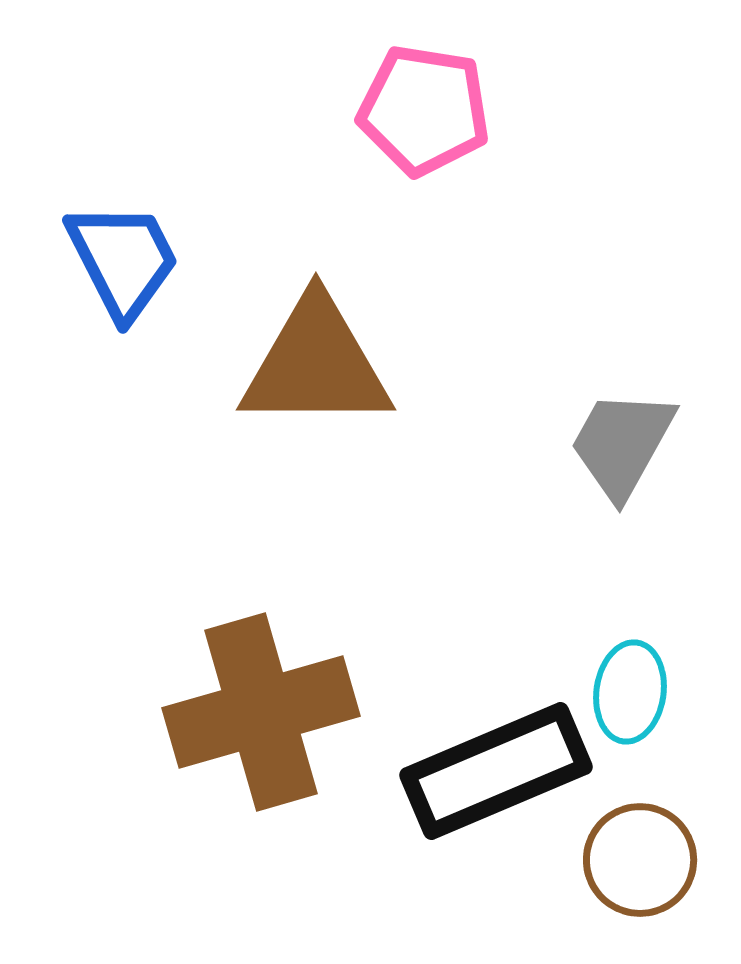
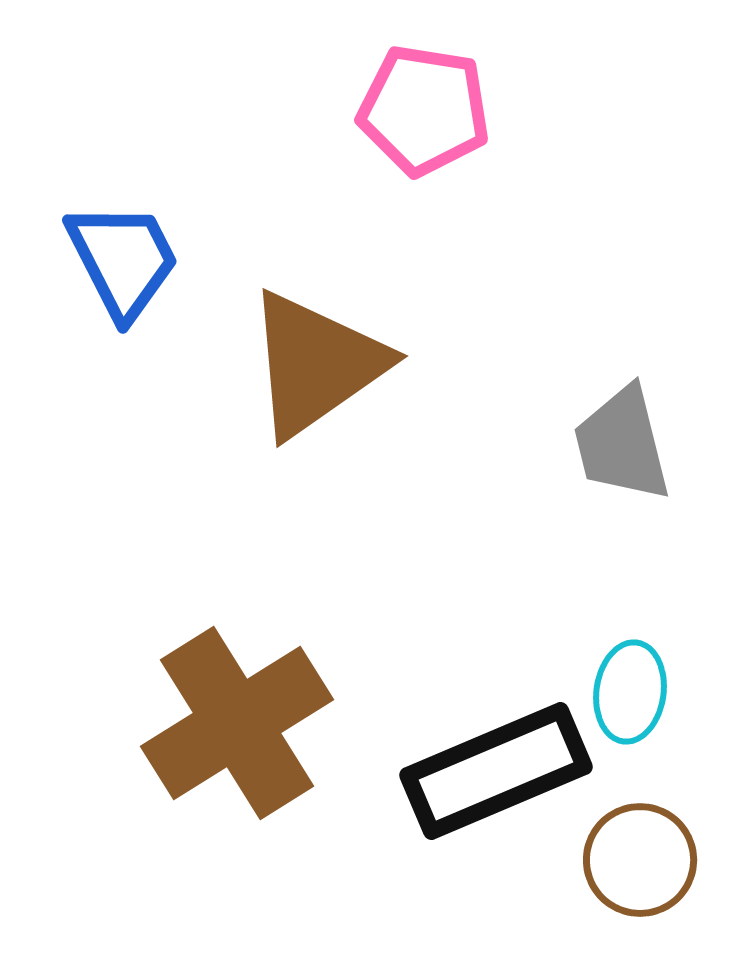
brown triangle: rotated 35 degrees counterclockwise
gray trapezoid: rotated 43 degrees counterclockwise
brown cross: moved 24 px left, 11 px down; rotated 16 degrees counterclockwise
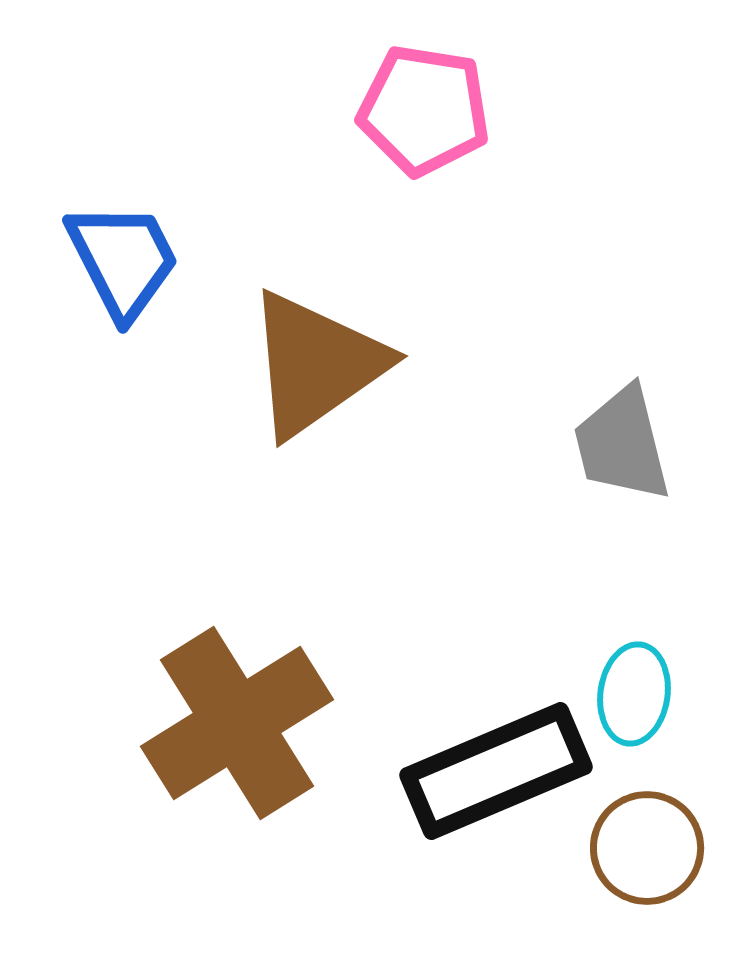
cyan ellipse: moved 4 px right, 2 px down
brown circle: moved 7 px right, 12 px up
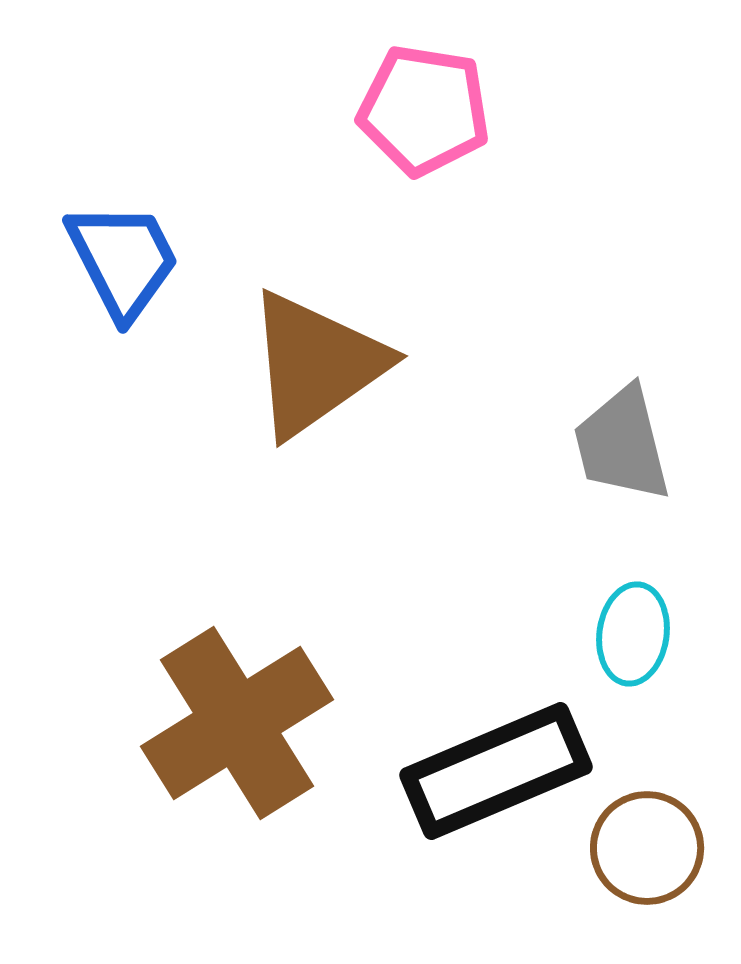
cyan ellipse: moved 1 px left, 60 px up
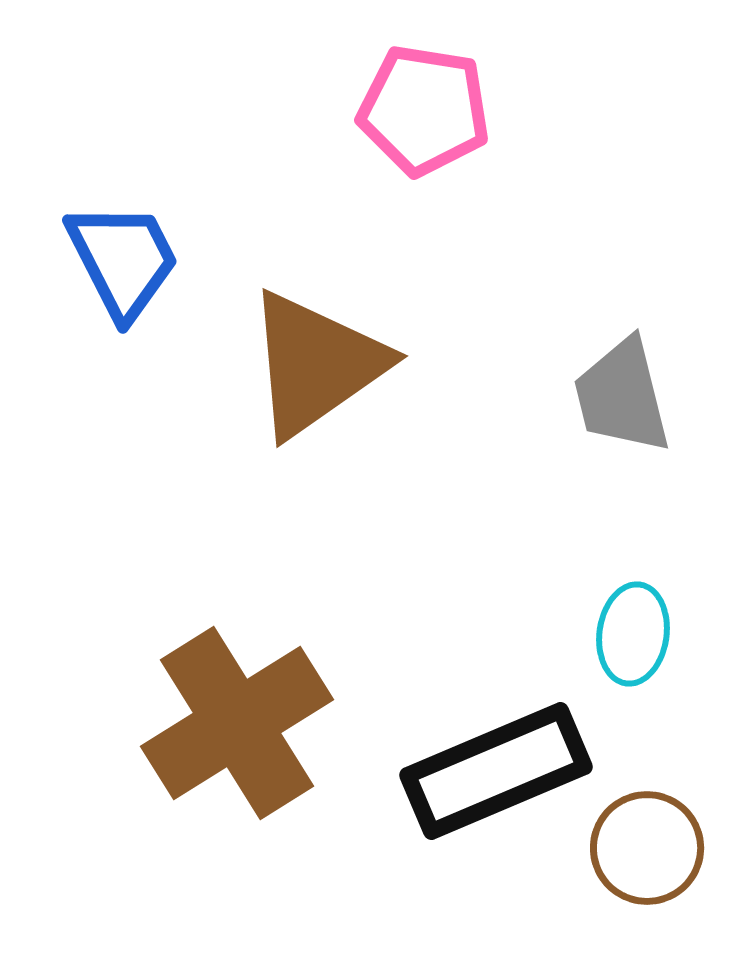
gray trapezoid: moved 48 px up
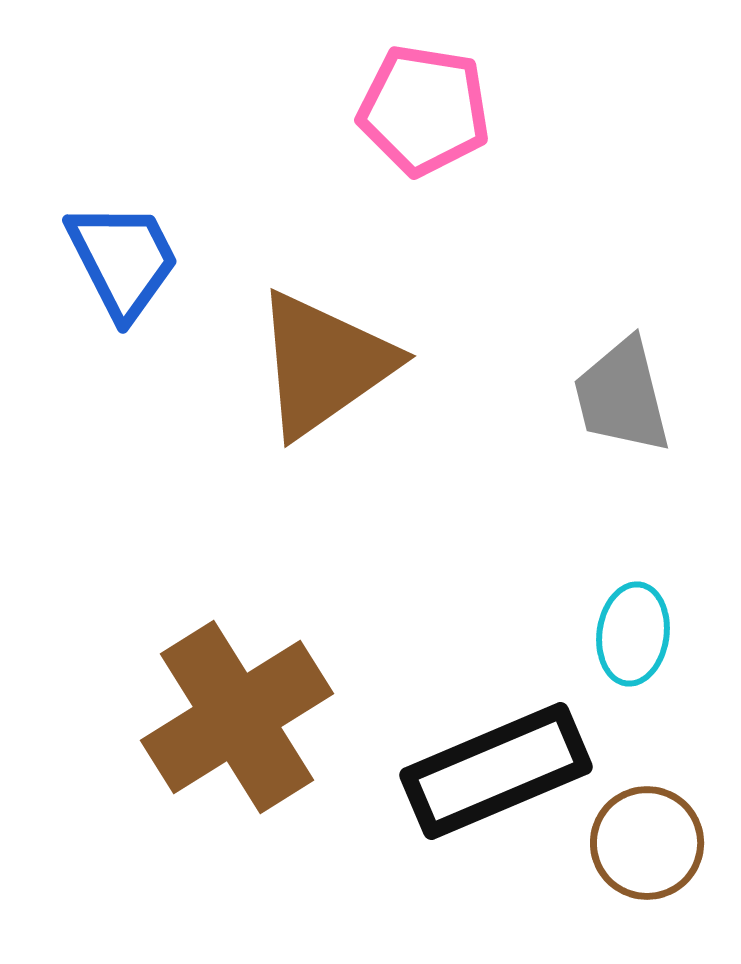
brown triangle: moved 8 px right
brown cross: moved 6 px up
brown circle: moved 5 px up
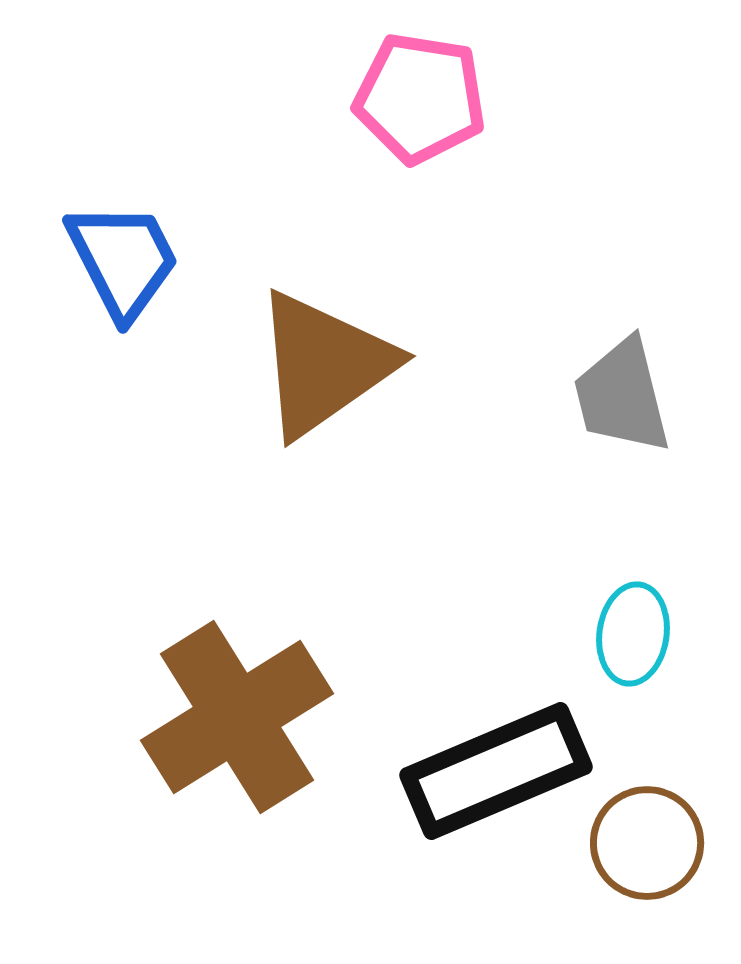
pink pentagon: moved 4 px left, 12 px up
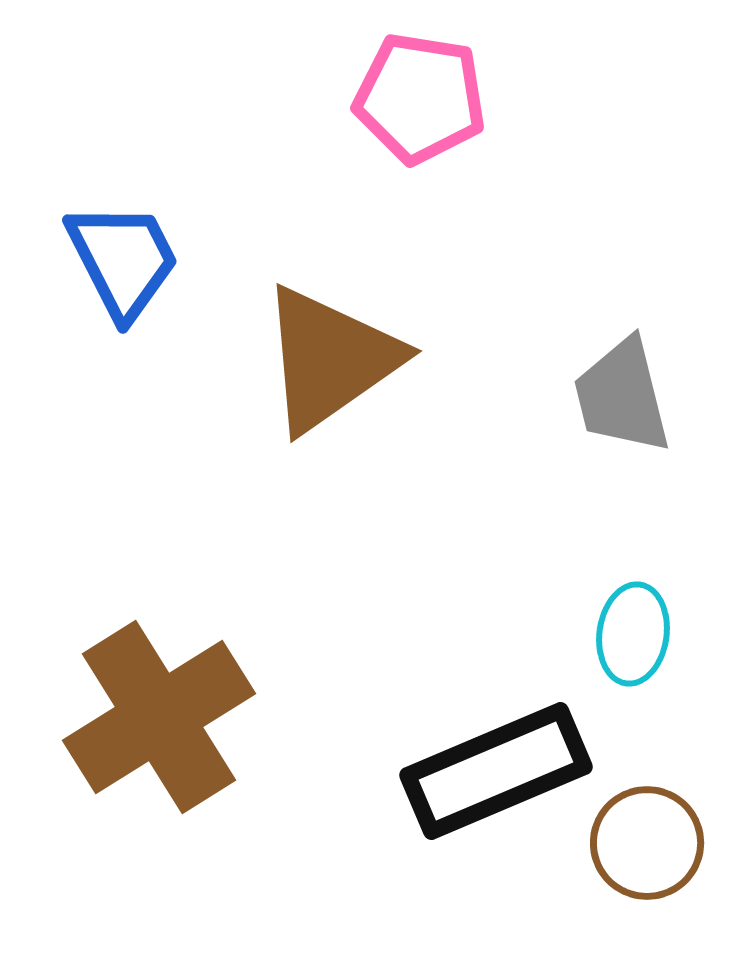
brown triangle: moved 6 px right, 5 px up
brown cross: moved 78 px left
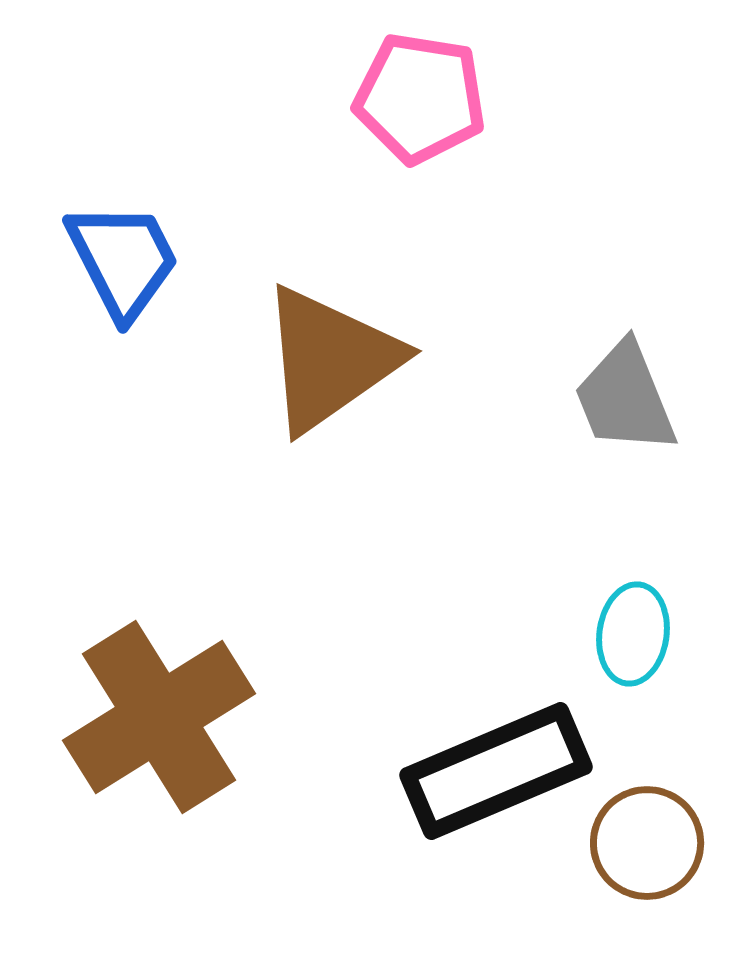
gray trapezoid: moved 3 px right, 2 px down; rotated 8 degrees counterclockwise
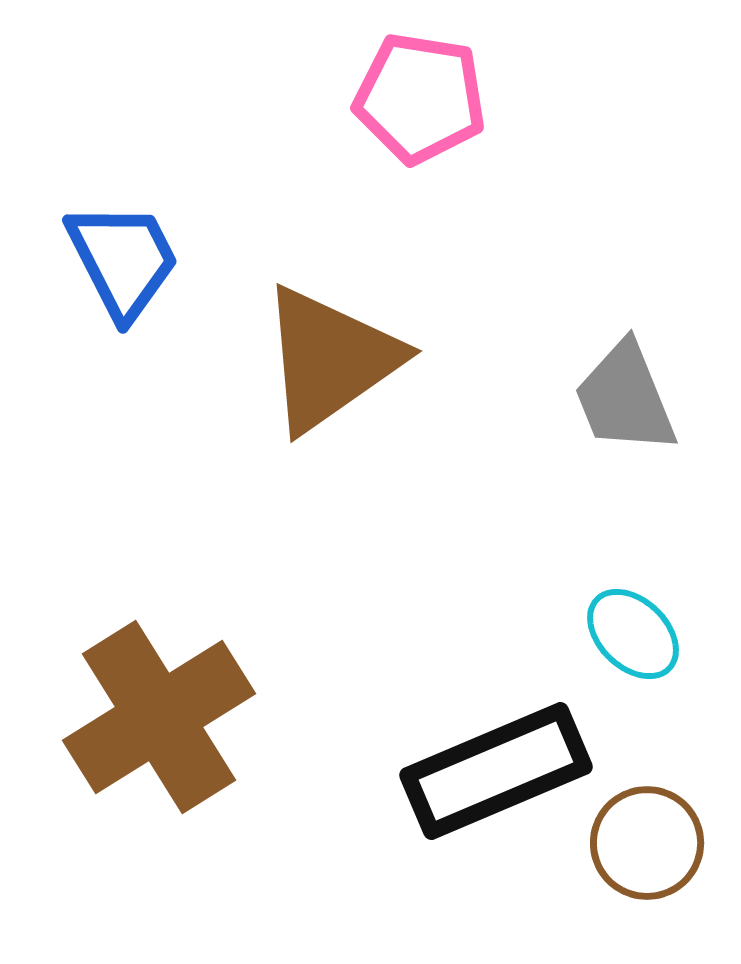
cyan ellipse: rotated 54 degrees counterclockwise
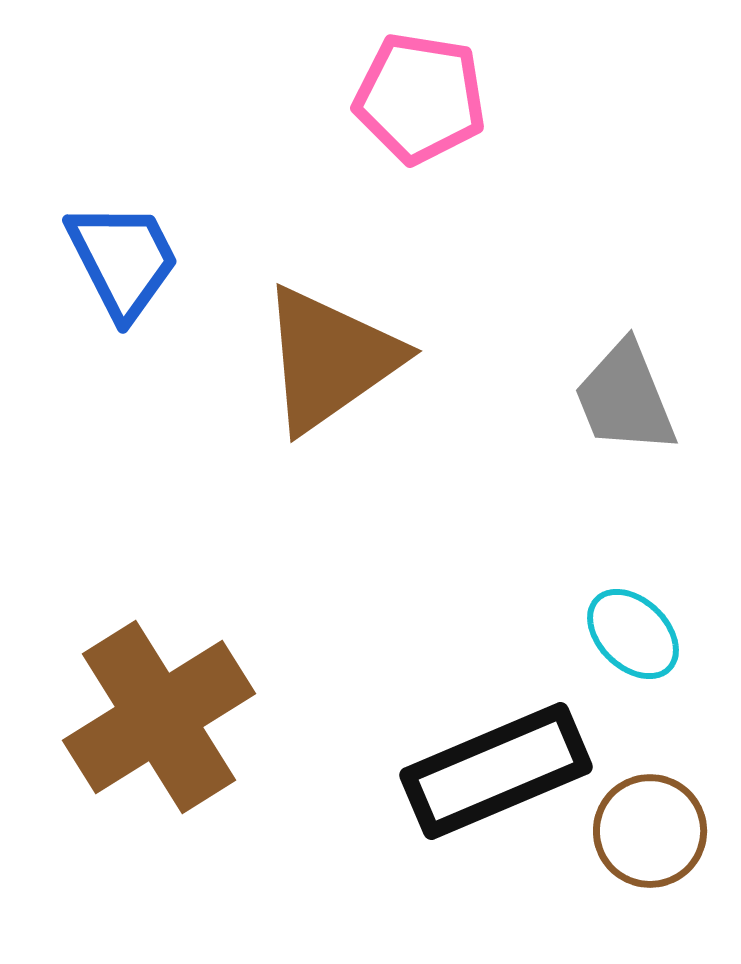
brown circle: moved 3 px right, 12 px up
